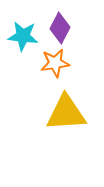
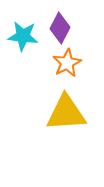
orange star: moved 12 px right; rotated 20 degrees counterclockwise
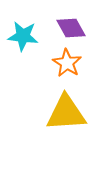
purple diamond: moved 11 px right; rotated 56 degrees counterclockwise
orange star: rotated 12 degrees counterclockwise
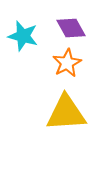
cyan star: rotated 8 degrees clockwise
orange star: rotated 12 degrees clockwise
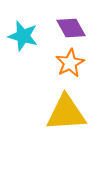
orange star: moved 3 px right
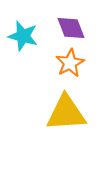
purple diamond: rotated 8 degrees clockwise
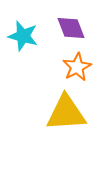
orange star: moved 7 px right, 4 px down
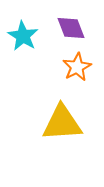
cyan star: rotated 16 degrees clockwise
yellow triangle: moved 4 px left, 10 px down
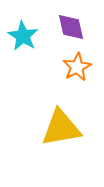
purple diamond: moved 1 px up; rotated 8 degrees clockwise
yellow triangle: moved 1 px left, 5 px down; rotated 6 degrees counterclockwise
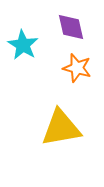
cyan star: moved 9 px down
orange star: moved 1 px down; rotated 28 degrees counterclockwise
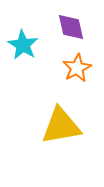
orange star: rotated 28 degrees clockwise
yellow triangle: moved 2 px up
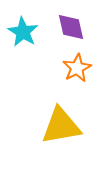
cyan star: moved 13 px up
